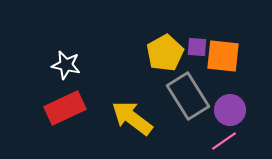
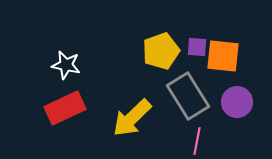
yellow pentagon: moved 4 px left, 2 px up; rotated 9 degrees clockwise
purple circle: moved 7 px right, 8 px up
yellow arrow: rotated 81 degrees counterclockwise
pink line: moved 27 px left; rotated 44 degrees counterclockwise
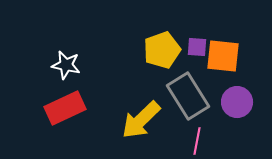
yellow pentagon: moved 1 px right, 1 px up
yellow arrow: moved 9 px right, 2 px down
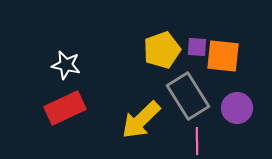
purple circle: moved 6 px down
pink line: rotated 12 degrees counterclockwise
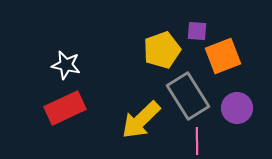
purple square: moved 16 px up
orange square: rotated 27 degrees counterclockwise
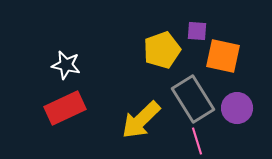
orange square: rotated 33 degrees clockwise
gray rectangle: moved 5 px right, 3 px down
pink line: rotated 16 degrees counterclockwise
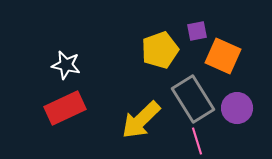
purple square: rotated 15 degrees counterclockwise
yellow pentagon: moved 2 px left
orange square: rotated 12 degrees clockwise
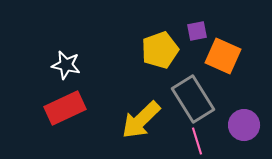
purple circle: moved 7 px right, 17 px down
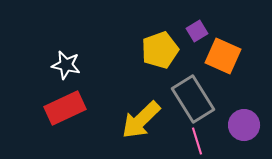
purple square: rotated 20 degrees counterclockwise
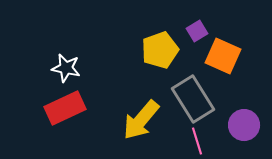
white star: moved 3 px down
yellow arrow: rotated 6 degrees counterclockwise
